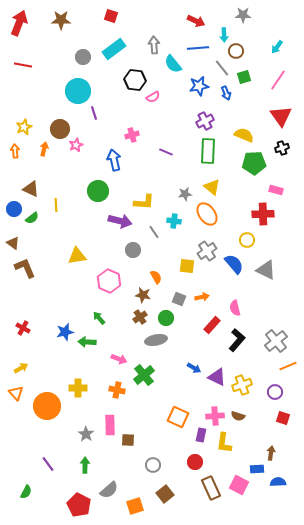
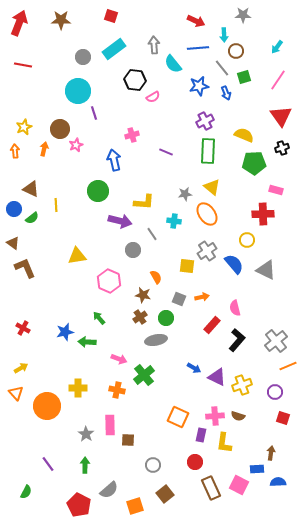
gray line at (154, 232): moved 2 px left, 2 px down
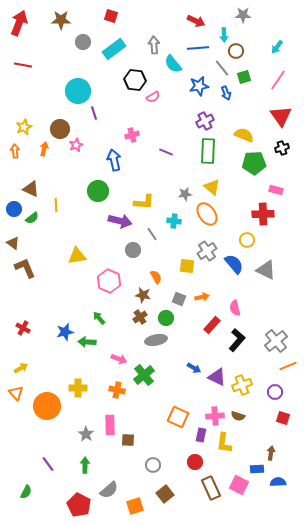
gray circle at (83, 57): moved 15 px up
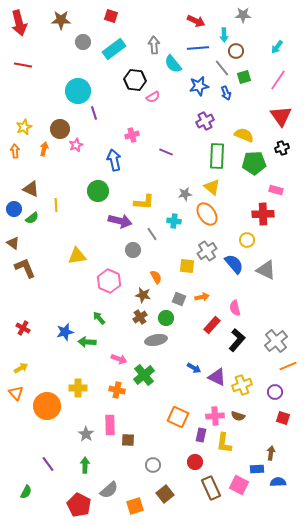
red arrow at (19, 23): rotated 145 degrees clockwise
green rectangle at (208, 151): moved 9 px right, 5 px down
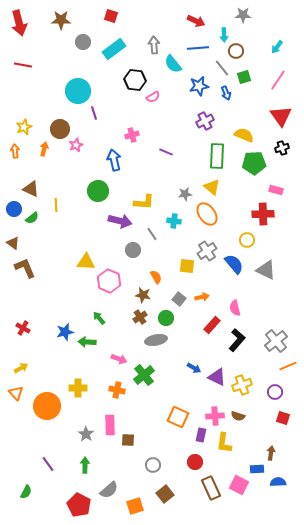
yellow triangle at (77, 256): moved 9 px right, 6 px down; rotated 12 degrees clockwise
gray square at (179, 299): rotated 16 degrees clockwise
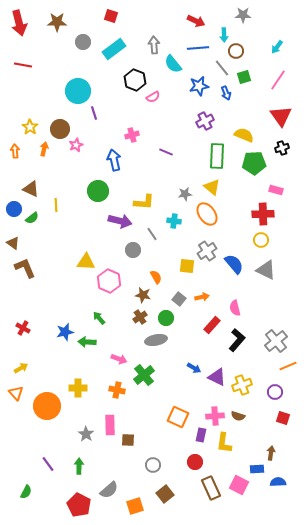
brown star at (61, 20): moved 4 px left, 2 px down
black hexagon at (135, 80): rotated 15 degrees clockwise
yellow star at (24, 127): moved 6 px right; rotated 14 degrees counterclockwise
yellow circle at (247, 240): moved 14 px right
green arrow at (85, 465): moved 6 px left, 1 px down
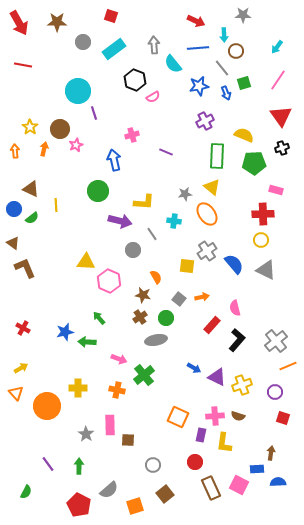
red arrow at (19, 23): rotated 15 degrees counterclockwise
green square at (244, 77): moved 6 px down
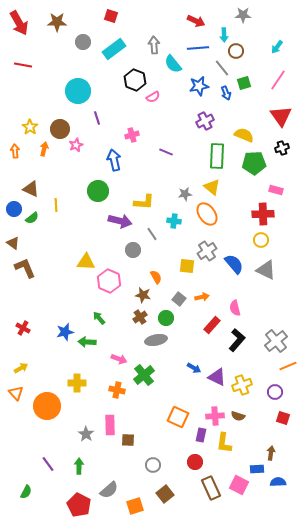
purple line at (94, 113): moved 3 px right, 5 px down
yellow cross at (78, 388): moved 1 px left, 5 px up
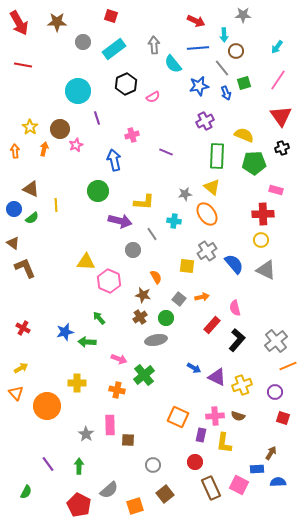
black hexagon at (135, 80): moved 9 px left, 4 px down; rotated 15 degrees clockwise
brown arrow at (271, 453): rotated 24 degrees clockwise
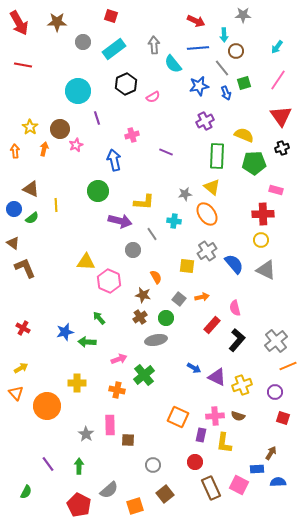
pink arrow at (119, 359): rotated 42 degrees counterclockwise
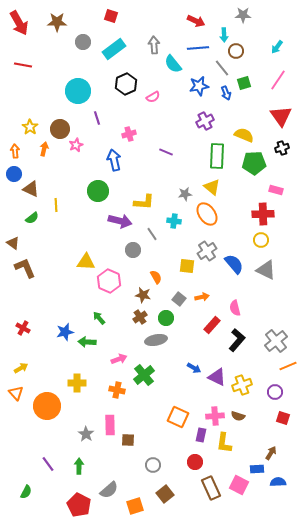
pink cross at (132, 135): moved 3 px left, 1 px up
blue circle at (14, 209): moved 35 px up
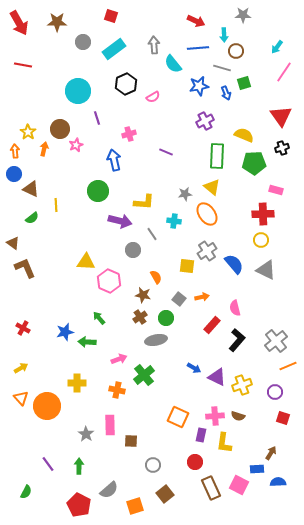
gray line at (222, 68): rotated 36 degrees counterclockwise
pink line at (278, 80): moved 6 px right, 8 px up
yellow star at (30, 127): moved 2 px left, 5 px down
orange triangle at (16, 393): moved 5 px right, 5 px down
brown square at (128, 440): moved 3 px right, 1 px down
